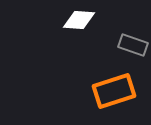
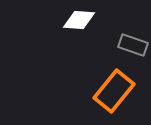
orange rectangle: rotated 33 degrees counterclockwise
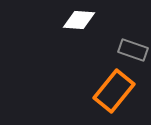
gray rectangle: moved 5 px down
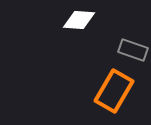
orange rectangle: rotated 9 degrees counterclockwise
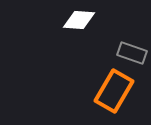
gray rectangle: moved 1 px left, 3 px down
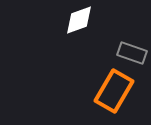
white diamond: rotated 24 degrees counterclockwise
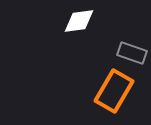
white diamond: moved 1 px down; rotated 12 degrees clockwise
